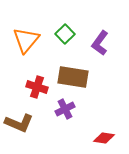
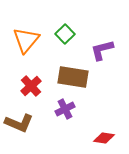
purple L-shape: moved 2 px right, 7 px down; rotated 40 degrees clockwise
red cross: moved 6 px left, 1 px up; rotated 30 degrees clockwise
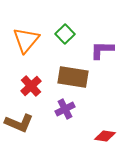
purple L-shape: rotated 15 degrees clockwise
red diamond: moved 1 px right, 2 px up
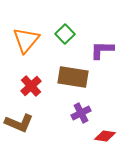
purple cross: moved 16 px right, 4 px down
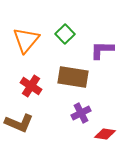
red cross: rotated 15 degrees counterclockwise
red diamond: moved 2 px up
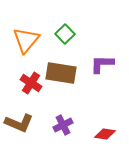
purple L-shape: moved 14 px down
brown rectangle: moved 12 px left, 4 px up
red cross: moved 3 px up
purple cross: moved 18 px left, 12 px down
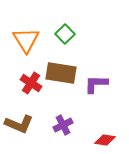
orange triangle: rotated 12 degrees counterclockwise
purple L-shape: moved 6 px left, 20 px down
brown L-shape: moved 1 px down
red diamond: moved 6 px down
